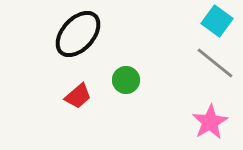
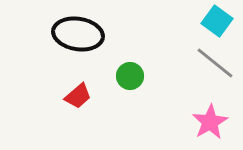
black ellipse: rotated 57 degrees clockwise
green circle: moved 4 px right, 4 px up
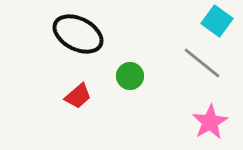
black ellipse: rotated 18 degrees clockwise
gray line: moved 13 px left
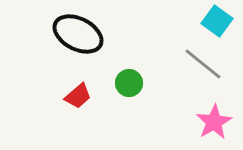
gray line: moved 1 px right, 1 px down
green circle: moved 1 px left, 7 px down
pink star: moved 4 px right
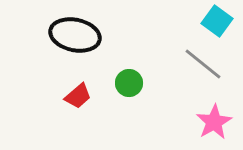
black ellipse: moved 3 px left, 1 px down; rotated 15 degrees counterclockwise
